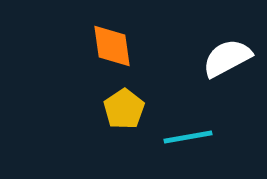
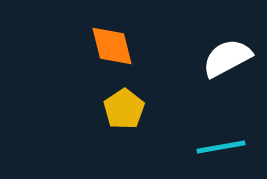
orange diamond: rotated 6 degrees counterclockwise
cyan line: moved 33 px right, 10 px down
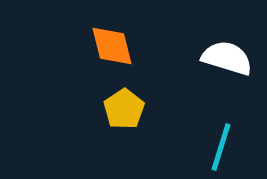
white semicircle: rotated 45 degrees clockwise
cyan line: rotated 63 degrees counterclockwise
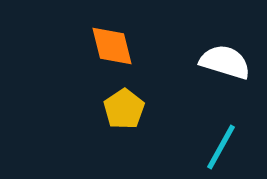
white semicircle: moved 2 px left, 4 px down
cyan line: rotated 12 degrees clockwise
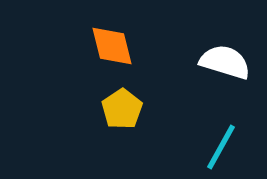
yellow pentagon: moved 2 px left
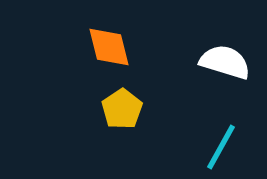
orange diamond: moved 3 px left, 1 px down
